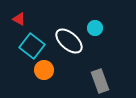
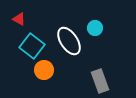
white ellipse: rotated 16 degrees clockwise
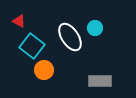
red triangle: moved 2 px down
white ellipse: moved 1 px right, 4 px up
gray rectangle: rotated 70 degrees counterclockwise
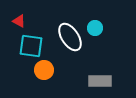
cyan square: moved 1 px left; rotated 30 degrees counterclockwise
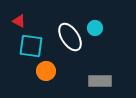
orange circle: moved 2 px right, 1 px down
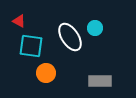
orange circle: moved 2 px down
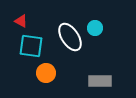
red triangle: moved 2 px right
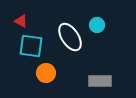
cyan circle: moved 2 px right, 3 px up
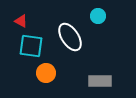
cyan circle: moved 1 px right, 9 px up
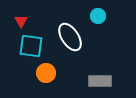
red triangle: rotated 32 degrees clockwise
